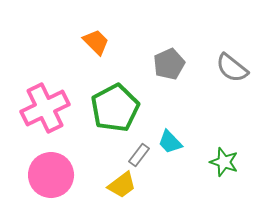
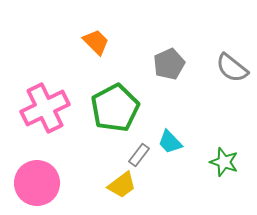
pink circle: moved 14 px left, 8 px down
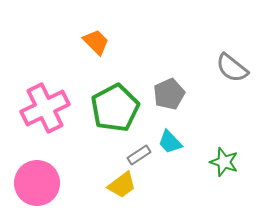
gray pentagon: moved 30 px down
gray rectangle: rotated 20 degrees clockwise
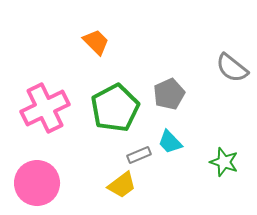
gray rectangle: rotated 10 degrees clockwise
